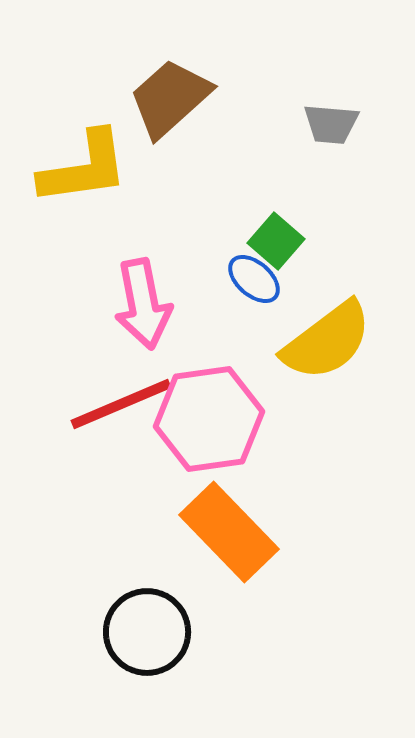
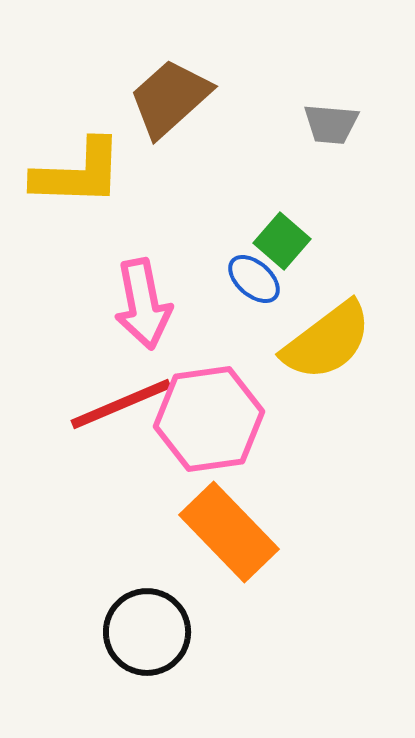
yellow L-shape: moved 6 px left, 5 px down; rotated 10 degrees clockwise
green square: moved 6 px right
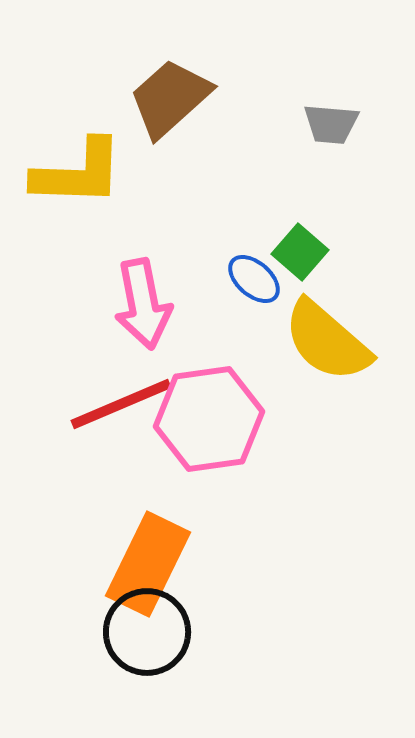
green square: moved 18 px right, 11 px down
yellow semicircle: rotated 78 degrees clockwise
orange rectangle: moved 81 px left, 32 px down; rotated 70 degrees clockwise
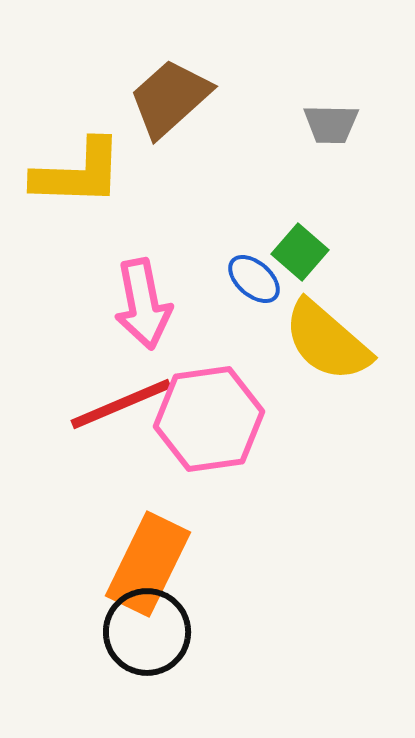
gray trapezoid: rotated 4 degrees counterclockwise
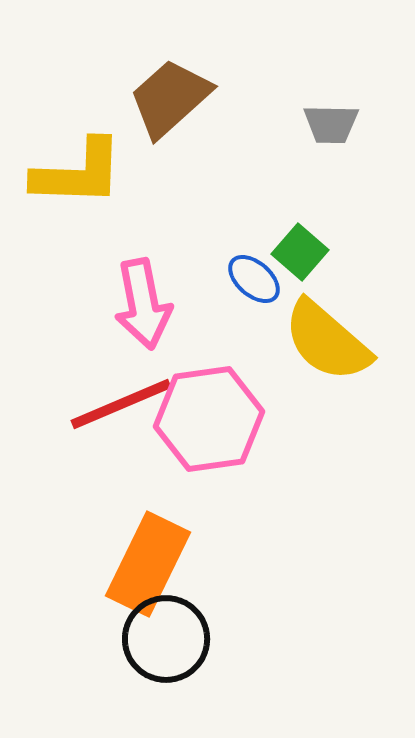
black circle: moved 19 px right, 7 px down
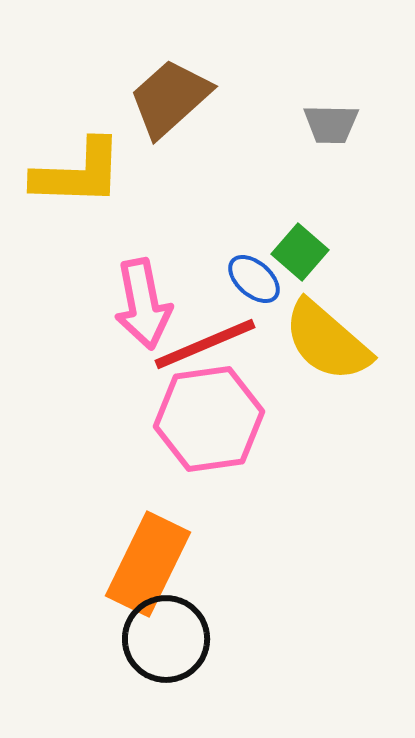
red line: moved 84 px right, 60 px up
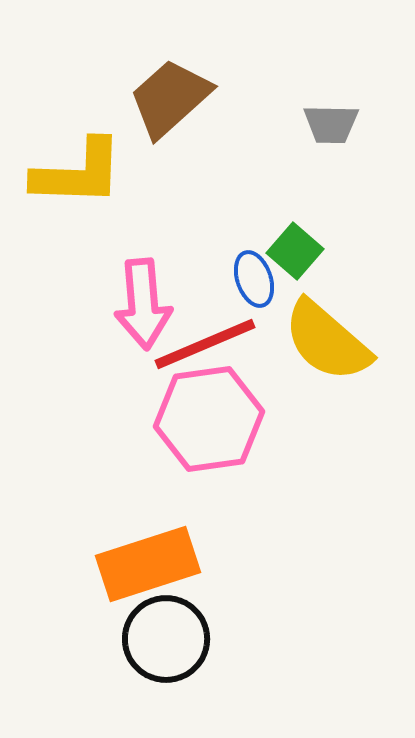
green square: moved 5 px left, 1 px up
blue ellipse: rotated 30 degrees clockwise
pink arrow: rotated 6 degrees clockwise
orange rectangle: rotated 46 degrees clockwise
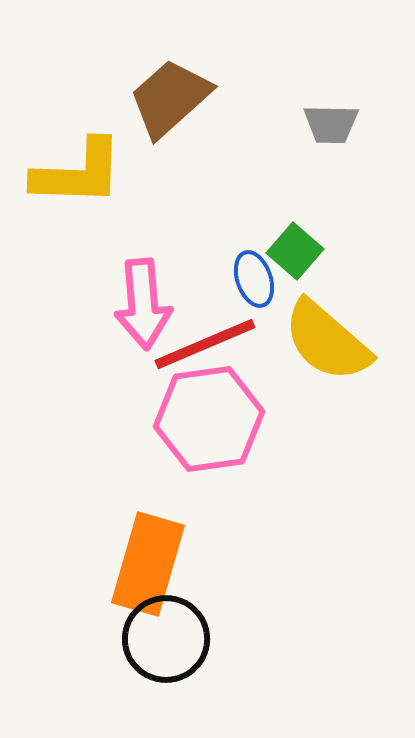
orange rectangle: rotated 56 degrees counterclockwise
